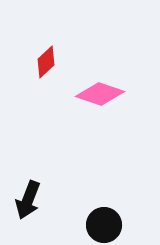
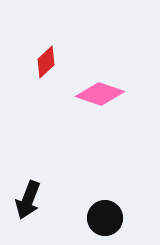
black circle: moved 1 px right, 7 px up
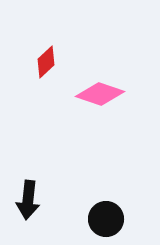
black arrow: rotated 15 degrees counterclockwise
black circle: moved 1 px right, 1 px down
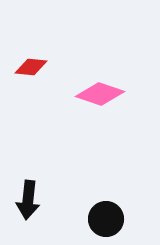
red diamond: moved 15 px left, 5 px down; rotated 48 degrees clockwise
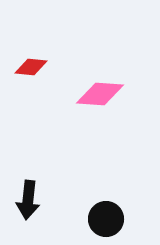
pink diamond: rotated 15 degrees counterclockwise
